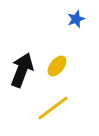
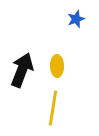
yellow ellipse: rotated 40 degrees counterclockwise
yellow line: rotated 44 degrees counterclockwise
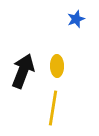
black arrow: moved 1 px right, 1 px down
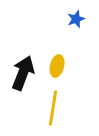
yellow ellipse: rotated 15 degrees clockwise
black arrow: moved 2 px down
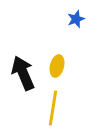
black arrow: rotated 44 degrees counterclockwise
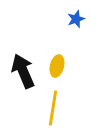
black arrow: moved 2 px up
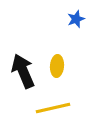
yellow ellipse: rotated 10 degrees counterclockwise
yellow line: rotated 68 degrees clockwise
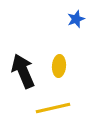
yellow ellipse: moved 2 px right
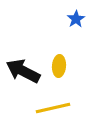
blue star: rotated 12 degrees counterclockwise
black arrow: rotated 40 degrees counterclockwise
